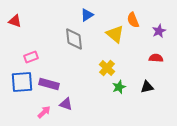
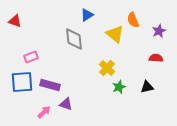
purple rectangle: moved 1 px right, 1 px down
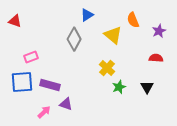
yellow triangle: moved 2 px left, 1 px down
gray diamond: rotated 35 degrees clockwise
black triangle: rotated 48 degrees counterclockwise
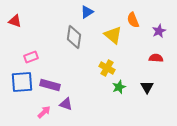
blue triangle: moved 3 px up
gray diamond: moved 2 px up; rotated 20 degrees counterclockwise
yellow cross: rotated 14 degrees counterclockwise
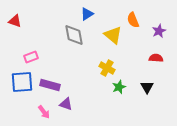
blue triangle: moved 2 px down
gray diamond: moved 2 px up; rotated 20 degrees counterclockwise
pink arrow: rotated 96 degrees clockwise
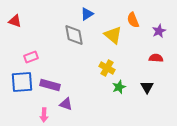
pink arrow: moved 3 px down; rotated 40 degrees clockwise
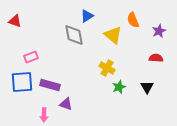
blue triangle: moved 2 px down
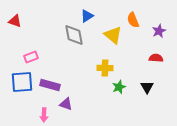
yellow cross: moved 2 px left; rotated 28 degrees counterclockwise
